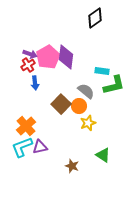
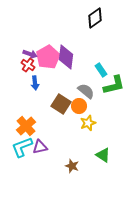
red cross: rotated 24 degrees counterclockwise
cyan rectangle: moved 1 px left, 1 px up; rotated 48 degrees clockwise
brown square: rotated 12 degrees counterclockwise
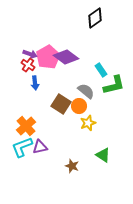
purple diamond: rotated 60 degrees counterclockwise
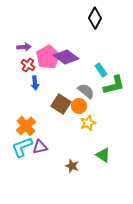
black diamond: rotated 25 degrees counterclockwise
purple arrow: moved 6 px left, 7 px up; rotated 24 degrees counterclockwise
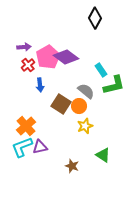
red cross: rotated 16 degrees clockwise
blue arrow: moved 5 px right, 2 px down
yellow star: moved 3 px left, 3 px down
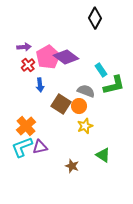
gray semicircle: rotated 18 degrees counterclockwise
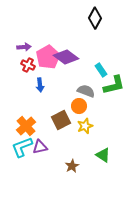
red cross: rotated 24 degrees counterclockwise
brown square: moved 16 px down; rotated 30 degrees clockwise
brown star: rotated 24 degrees clockwise
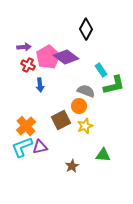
black diamond: moved 9 px left, 11 px down
green triangle: rotated 28 degrees counterclockwise
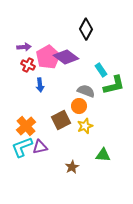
brown star: moved 1 px down
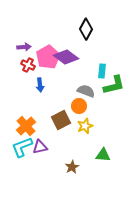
cyan rectangle: moved 1 px right, 1 px down; rotated 40 degrees clockwise
